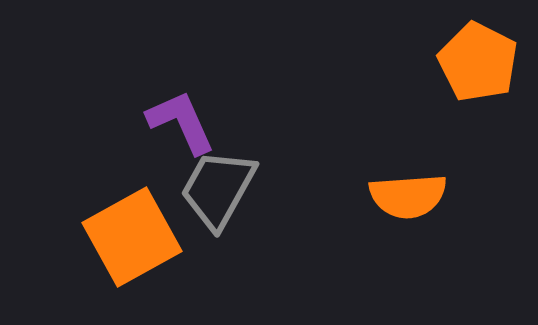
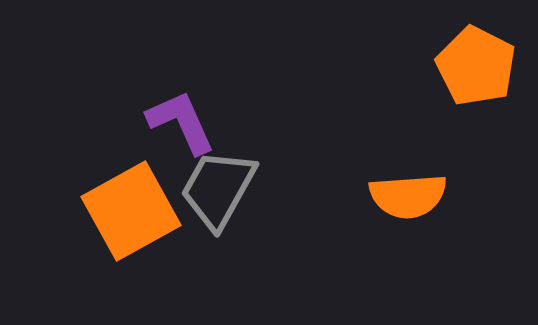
orange pentagon: moved 2 px left, 4 px down
orange square: moved 1 px left, 26 px up
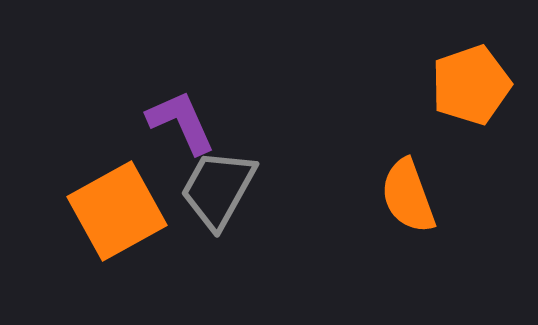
orange pentagon: moved 5 px left, 19 px down; rotated 26 degrees clockwise
orange semicircle: rotated 74 degrees clockwise
orange square: moved 14 px left
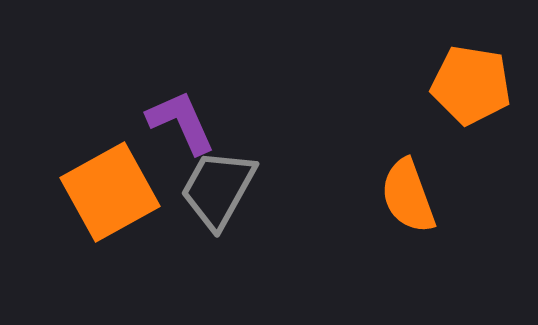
orange pentagon: rotated 28 degrees clockwise
orange square: moved 7 px left, 19 px up
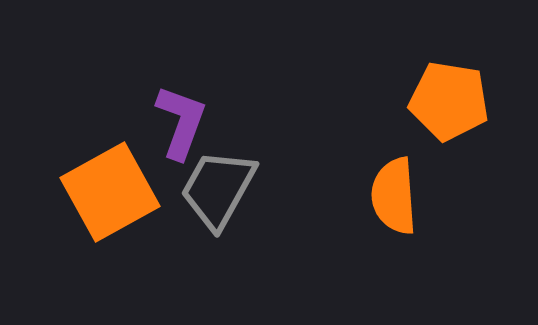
orange pentagon: moved 22 px left, 16 px down
purple L-shape: rotated 44 degrees clockwise
orange semicircle: moved 14 px left; rotated 16 degrees clockwise
